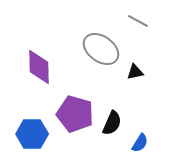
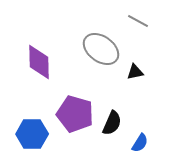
purple diamond: moved 5 px up
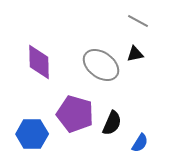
gray ellipse: moved 16 px down
black triangle: moved 18 px up
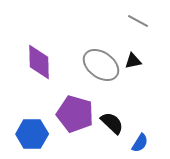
black triangle: moved 2 px left, 7 px down
black semicircle: rotated 70 degrees counterclockwise
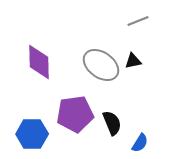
gray line: rotated 50 degrees counterclockwise
purple pentagon: rotated 24 degrees counterclockwise
black semicircle: rotated 25 degrees clockwise
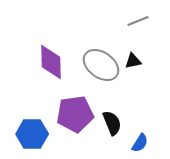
purple diamond: moved 12 px right
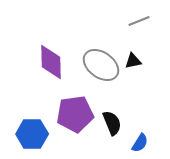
gray line: moved 1 px right
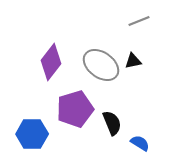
purple diamond: rotated 39 degrees clockwise
purple pentagon: moved 5 px up; rotated 9 degrees counterclockwise
blue semicircle: rotated 90 degrees counterclockwise
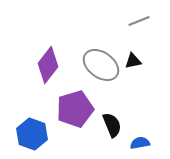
purple diamond: moved 3 px left, 3 px down
black semicircle: moved 2 px down
blue hexagon: rotated 20 degrees clockwise
blue semicircle: rotated 42 degrees counterclockwise
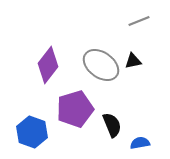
blue hexagon: moved 2 px up
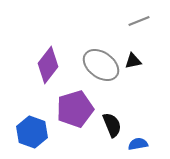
blue semicircle: moved 2 px left, 1 px down
